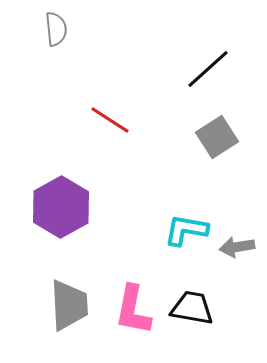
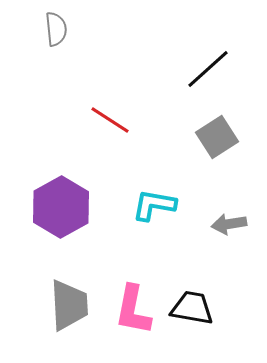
cyan L-shape: moved 32 px left, 25 px up
gray arrow: moved 8 px left, 23 px up
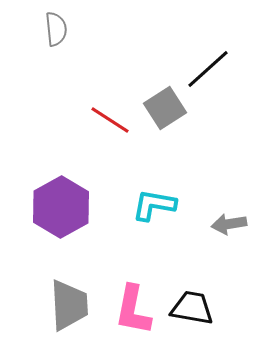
gray square: moved 52 px left, 29 px up
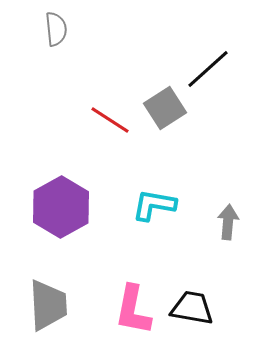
gray arrow: moved 1 px left, 2 px up; rotated 104 degrees clockwise
gray trapezoid: moved 21 px left
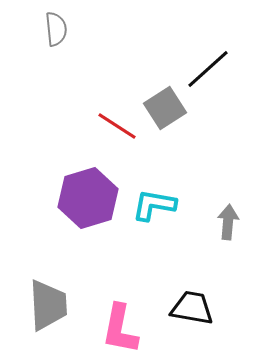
red line: moved 7 px right, 6 px down
purple hexagon: moved 27 px right, 9 px up; rotated 12 degrees clockwise
pink L-shape: moved 13 px left, 19 px down
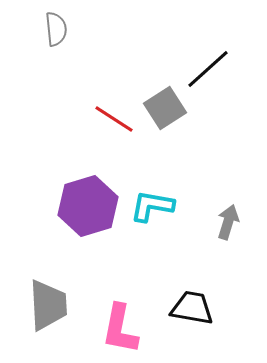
red line: moved 3 px left, 7 px up
purple hexagon: moved 8 px down
cyan L-shape: moved 2 px left, 1 px down
gray arrow: rotated 12 degrees clockwise
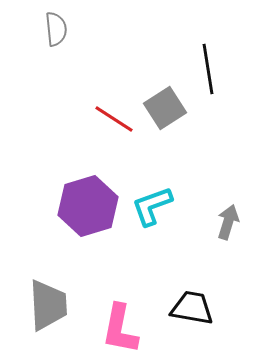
black line: rotated 57 degrees counterclockwise
cyan L-shape: rotated 30 degrees counterclockwise
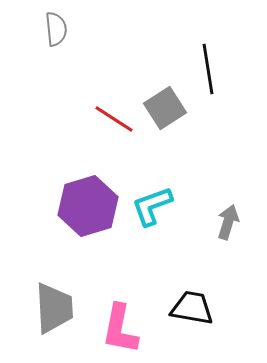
gray trapezoid: moved 6 px right, 3 px down
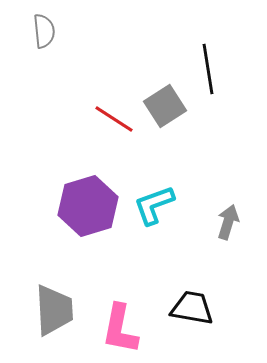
gray semicircle: moved 12 px left, 2 px down
gray square: moved 2 px up
cyan L-shape: moved 2 px right, 1 px up
gray trapezoid: moved 2 px down
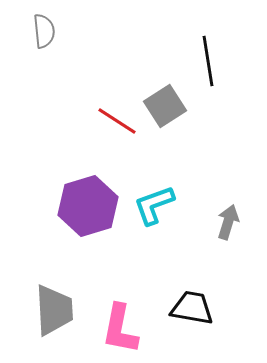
black line: moved 8 px up
red line: moved 3 px right, 2 px down
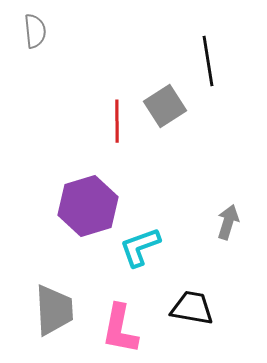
gray semicircle: moved 9 px left
red line: rotated 57 degrees clockwise
cyan L-shape: moved 14 px left, 42 px down
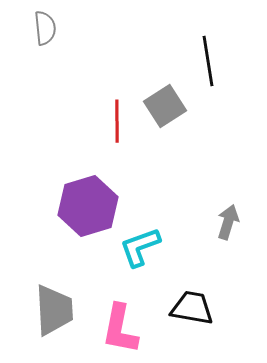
gray semicircle: moved 10 px right, 3 px up
